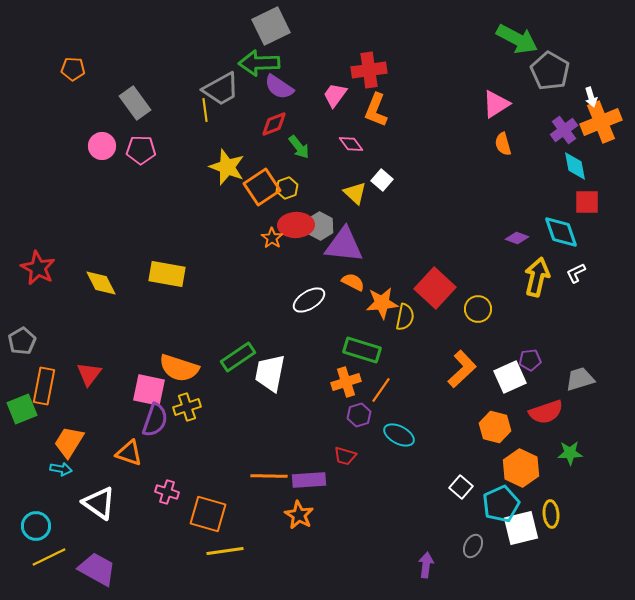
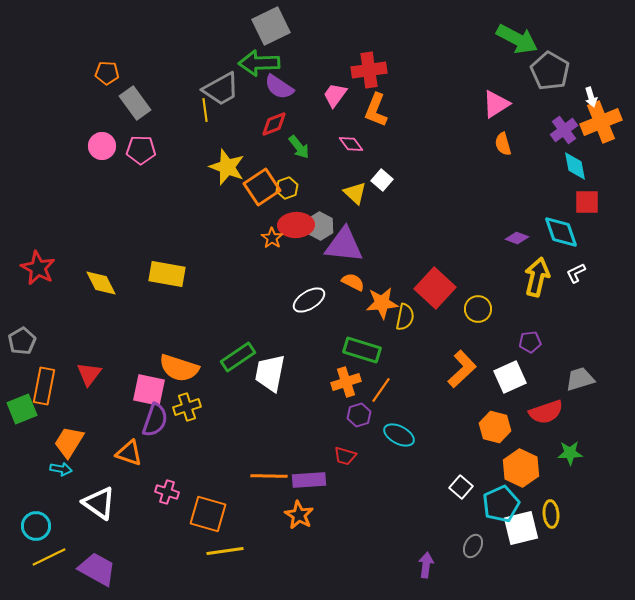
orange pentagon at (73, 69): moved 34 px right, 4 px down
purple pentagon at (530, 360): moved 18 px up
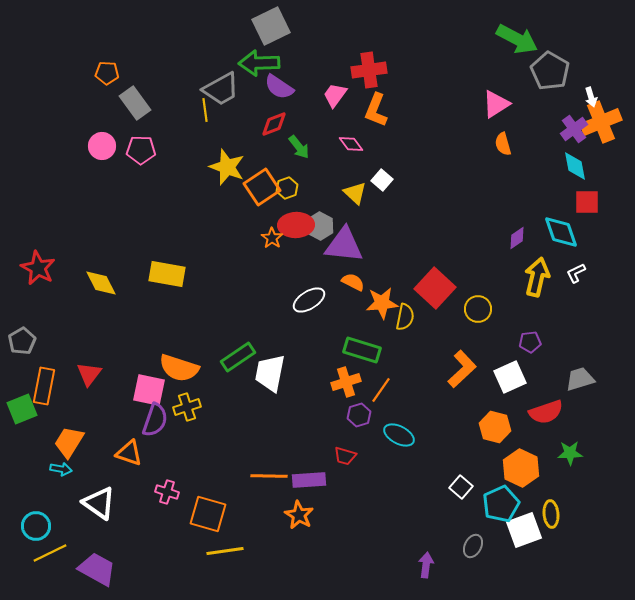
purple cross at (564, 130): moved 10 px right, 1 px up
purple diamond at (517, 238): rotated 55 degrees counterclockwise
white square at (521, 528): moved 3 px right, 2 px down; rotated 6 degrees counterclockwise
yellow line at (49, 557): moved 1 px right, 4 px up
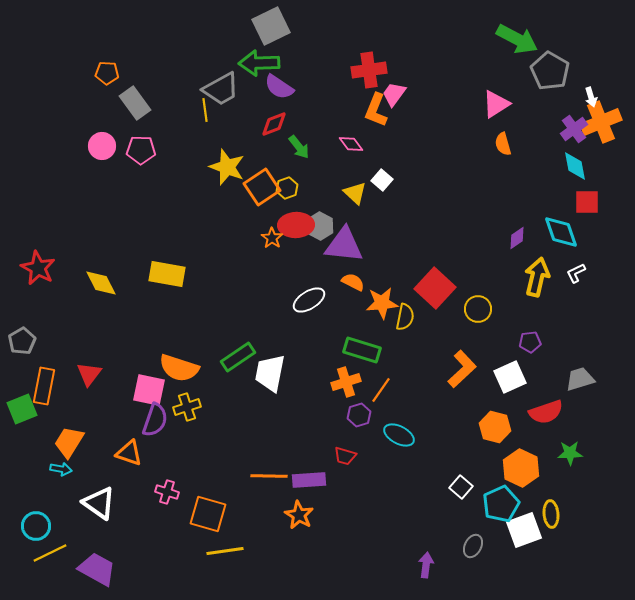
pink trapezoid at (335, 95): moved 59 px right, 1 px up
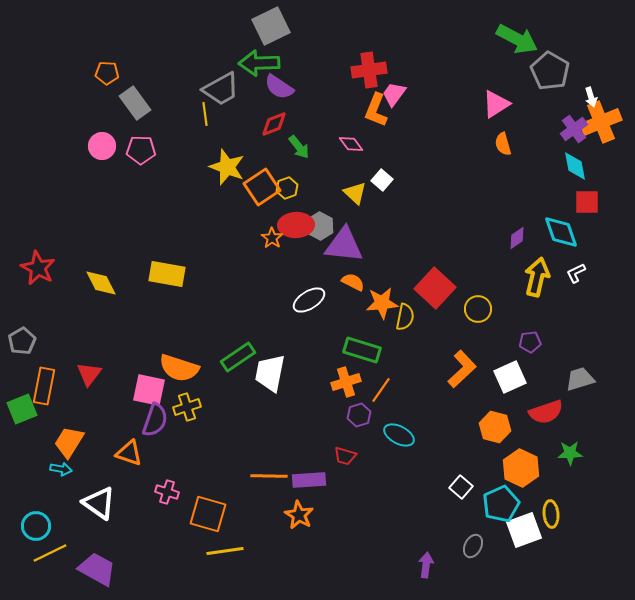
yellow line at (205, 110): moved 4 px down
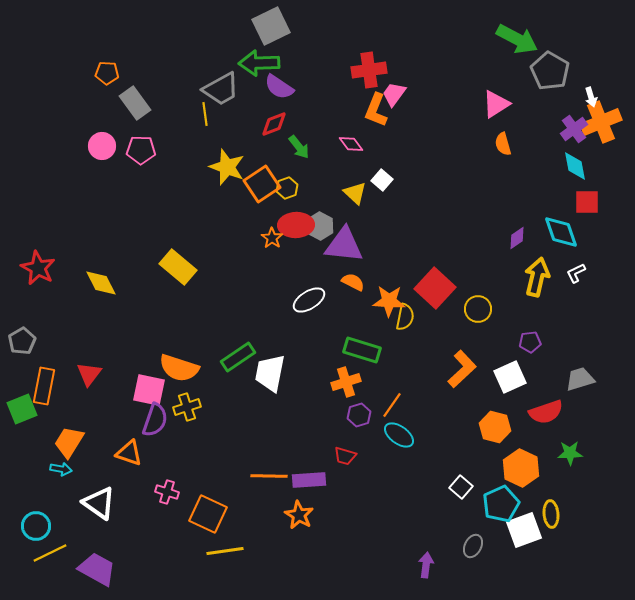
orange square at (262, 187): moved 3 px up
yellow rectangle at (167, 274): moved 11 px right, 7 px up; rotated 30 degrees clockwise
orange star at (382, 303): moved 7 px right, 2 px up; rotated 8 degrees clockwise
orange line at (381, 390): moved 11 px right, 15 px down
cyan ellipse at (399, 435): rotated 8 degrees clockwise
orange square at (208, 514): rotated 9 degrees clockwise
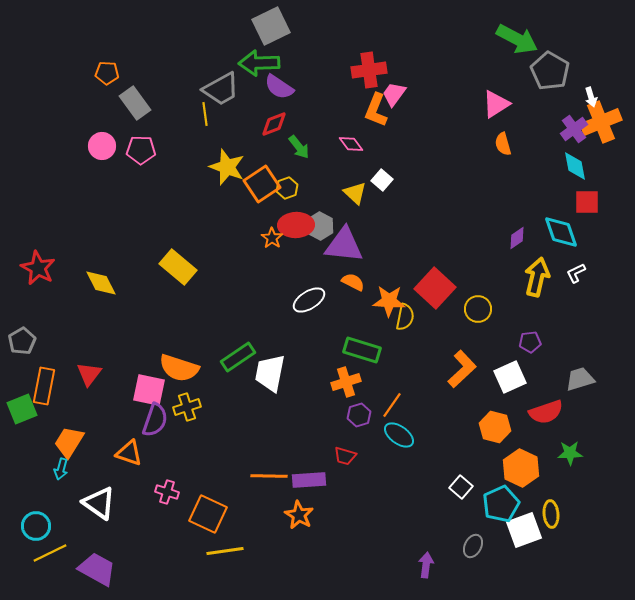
cyan arrow at (61, 469): rotated 95 degrees clockwise
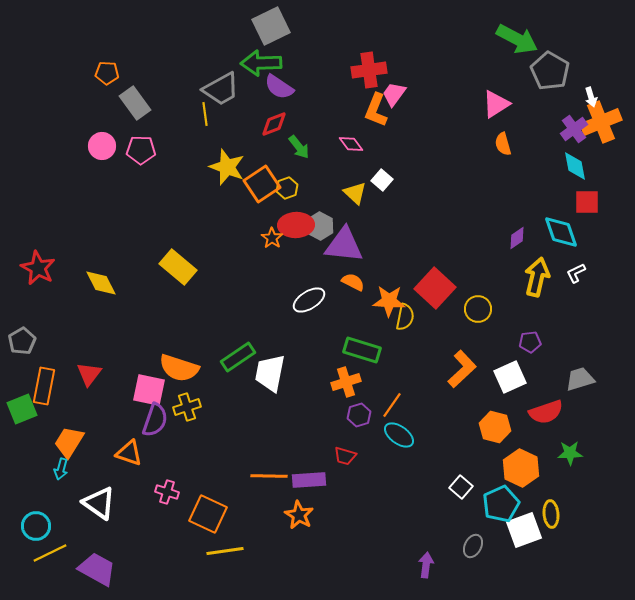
green arrow at (259, 63): moved 2 px right
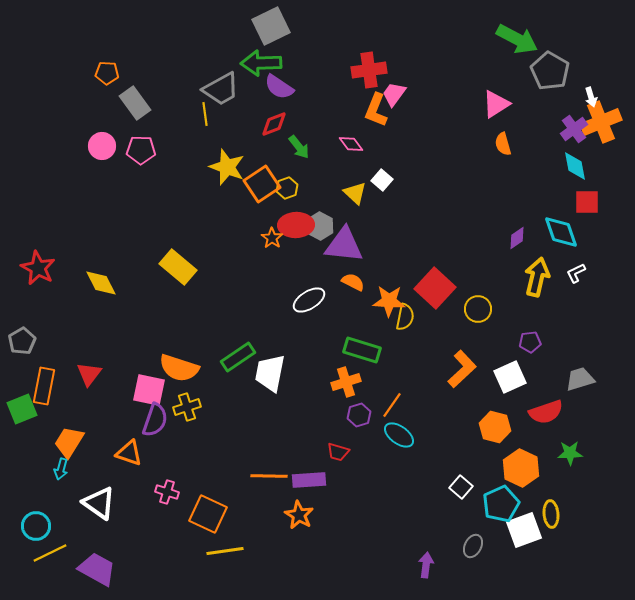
red trapezoid at (345, 456): moved 7 px left, 4 px up
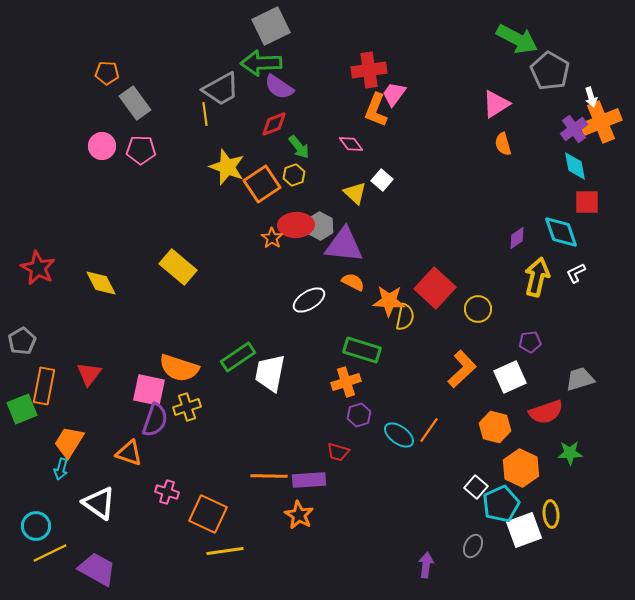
yellow hexagon at (287, 188): moved 7 px right, 13 px up
orange line at (392, 405): moved 37 px right, 25 px down
white square at (461, 487): moved 15 px right
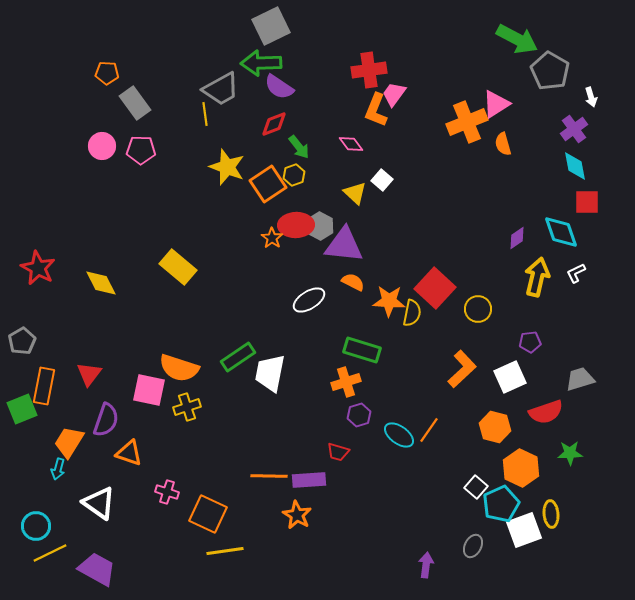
orange cross at (601, 122): moved 134 px left
orange square at (262, 184): moved 6 px right
yellow semicircle at (405, 317): moved 7 px right, 4 px up
purple semicircle at (155, 420): moved 49 px left
cyan arrow at (61, 469): moved 3 px left
orange star at (299, 515): moved 2 px left
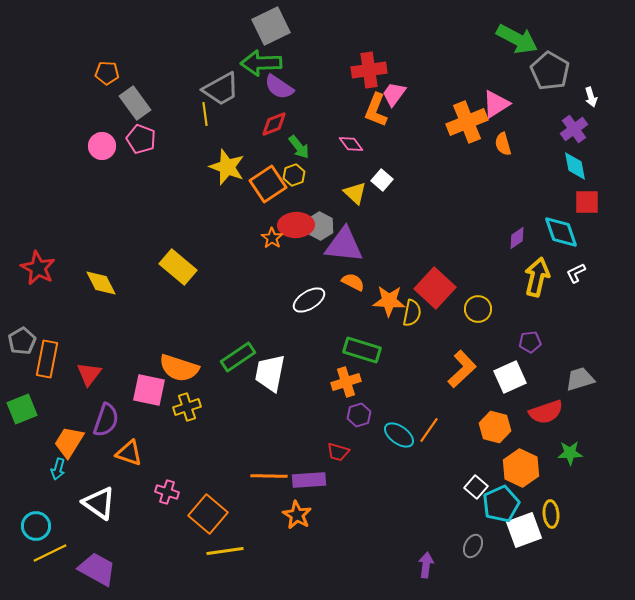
pink pentagon at (141, 150): moved 11 px up; rotated 20 degrees clockwise
orange rectangle at (44, 386): moved 3 px right, 27 px up
orange square at (208, 514): rotated 15 degrees clockwise
